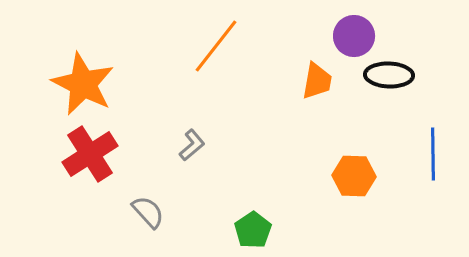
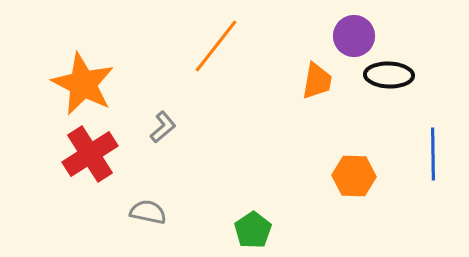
gray L-shape: moved 29 px left, 18 px up
gray semicircle: rotated 36 degrees counterclockwise
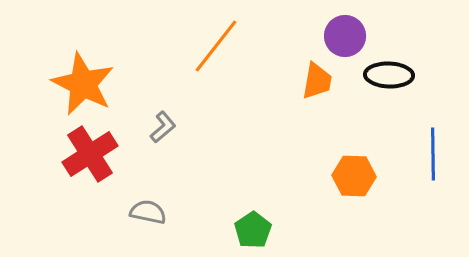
purple circle: moved 9 px left
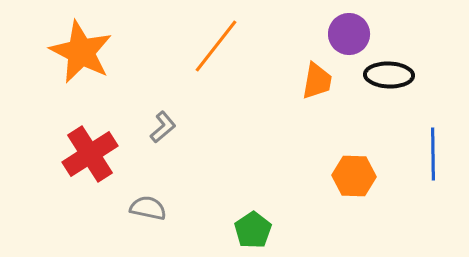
purple circle: moved 4 px right, 2 px up
orange star: moved 2 px left, 32 px up
gray semicircle: moved 4 px up
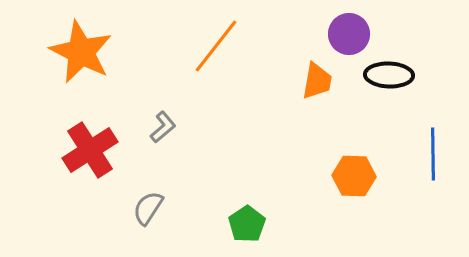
red cross: moved 4 px up
gray semicircle: rotated 69 degrees counterclockwise
green pentagon: moved 6 px left, 6 px up
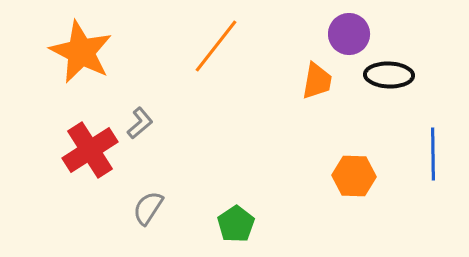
gray L-shape: moved 23 px left, 4 px up
green pentagon: moved 11 px left
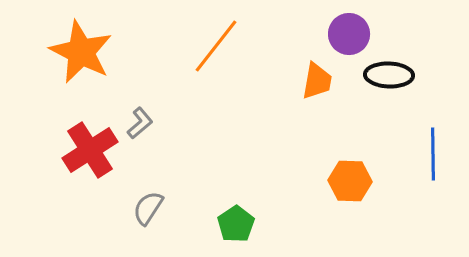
orange hexagon: moved 4 px left, 5 px down
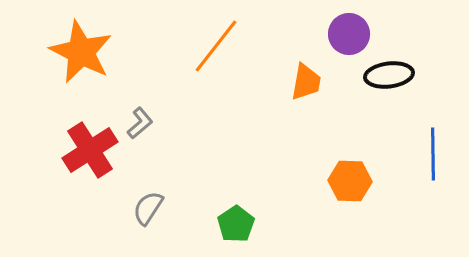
black ellipse: rotated 9 degrees counterclockwise
orange trapezoid: moved 11 px left, 1 px down
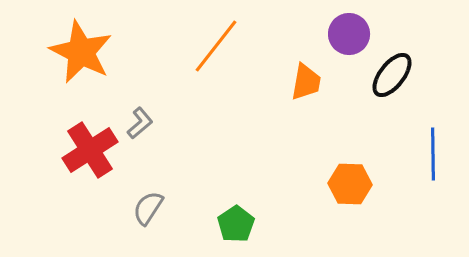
black ellipse: moved 3 px right; rotated 45 degrees counterclockwise
orange hexagon: moved 3 px down
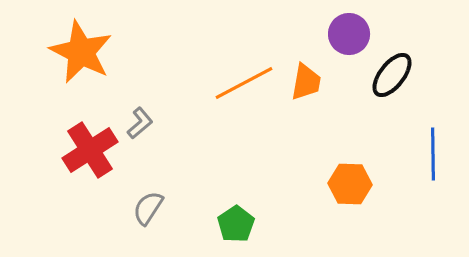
orange line: moved 28 px right, 37 px down; rotated 24 degrees clockwise
